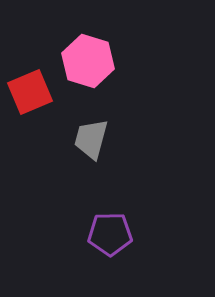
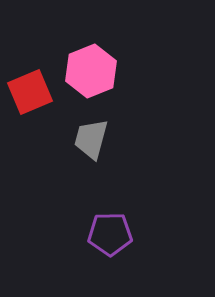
pink hexagon: moved 3 px right, 10 px down; rotated 21 degrees clockwise
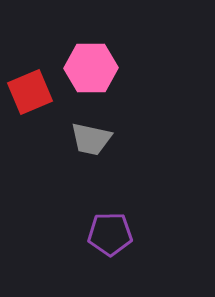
pink hexagon: moved 3 px up; rotated 21 degrees clockwise
gray trapezoid: rotated 93 degrees counterclockwise
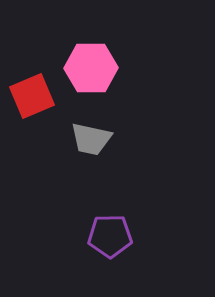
red square: moved 2 px right, 4 px down
purple pentagon: moved 2 px down
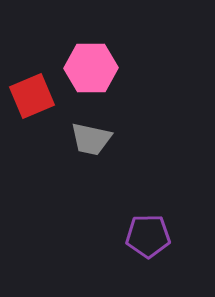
purple pentagon: moved 38 px right
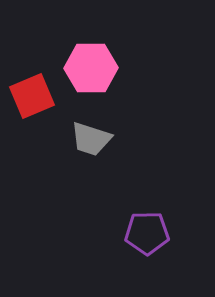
gray trapezoid: rotated 6 degrees clockwise
purple pentagon: moved 1 px left, 3 px up
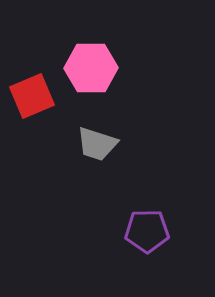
gray trapezoid: moved 6 px right, 5 px down
purple pentagon: moved 2 px up
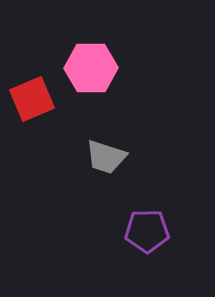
red square: moved 3 px down
gray trapezoid: moved 9 px right, 13 px down
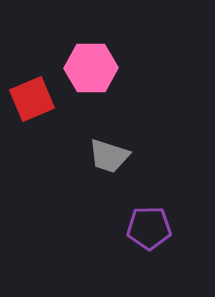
gray trapezoid: moved 3 px right, 1 px up
purple pentagon: moved 2 px right, 3 px up
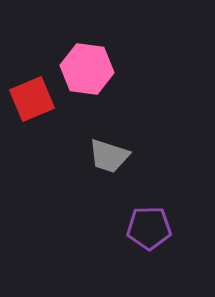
pink hexagon: moved 4 px left, 1 px down; rotated 9 degrees clockwise
